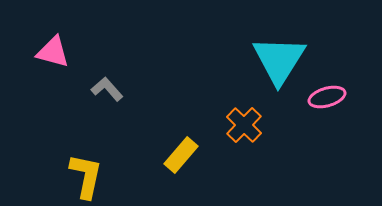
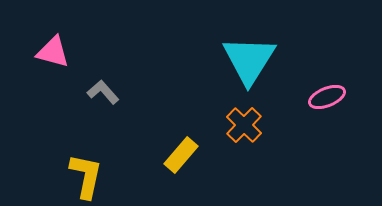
cyan triangle: moved 30 px left
gray L-shape: moved 4 px left, 3 px down
pink ellipse: rotated 6 degrees counterclockwise
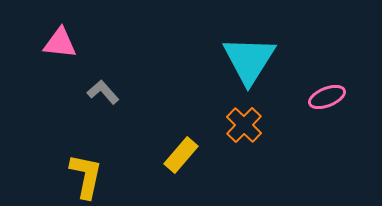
pink triangle: moved 7 px right, 9 px up; rotated 9 degrees counterclockwise
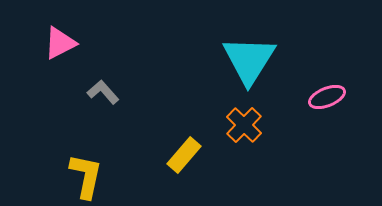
pink triangle: rotated 33 degrees counterclockwise
yellow rectangle: moved 3 px right
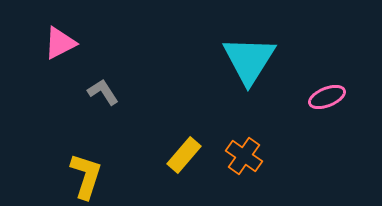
gray L-shape: rotated 8 degrees clockwise
orange cross: moved 31 px down; rotated 9 degrees counterclockwise
yellow L-shape: rotated 6 degrees clockwise
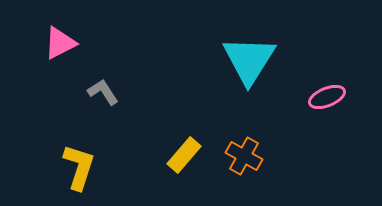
orange cross: rotated 6 degrees counterclockwise
yellow L-shape: moved 7 px left, 9 px up
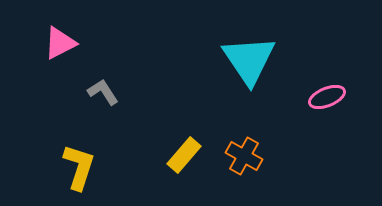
cyan triangle: rotated 6 degrees counterclockwise
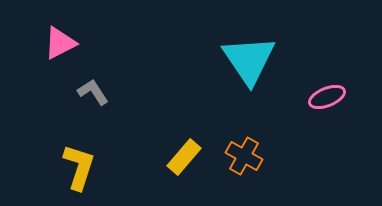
gray L-shape: moved 10 px left
yellow rectangle: moved 2 px down
